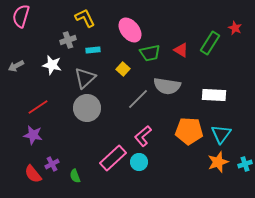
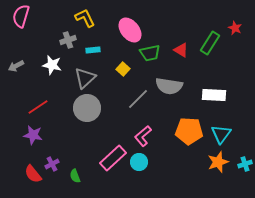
gray semicircle: moved 2 px right
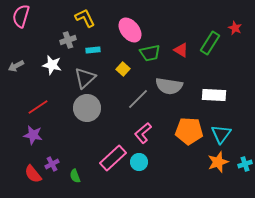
pink L-shape: moved 3 px up
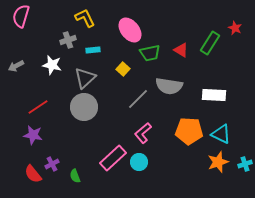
gray circle: moved 3 px left, 1 px up
cyan triangle: rotated 40 degrees counterclockwise
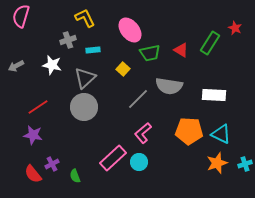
orange star: moved 1 px left, 1 px down
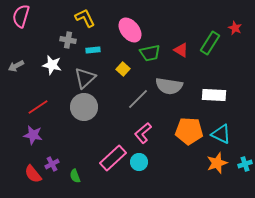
gray cross: rotated 28 degrees clockwise
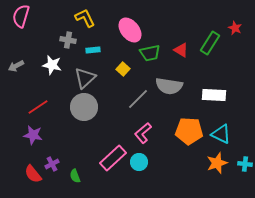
cyan cross: rotated 24 degrees clockwise
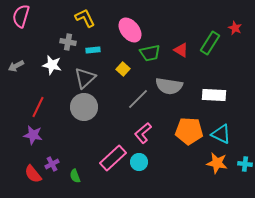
gray cross: moved 2 px down
red line: rotated 30 degrees counterclockwise
orange star: rotated 30 degrees clockwise
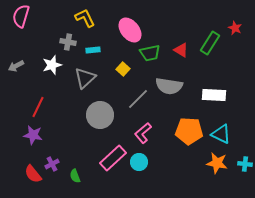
white star: rotated 30 degrees counterclockwise
gray circle: moved 16 px right, 8 px down
